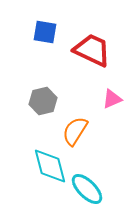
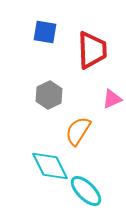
red trapezoid: rotated 63 degrees clockwise
gray hexagon: moved 6 px right, 6 px up; rotated 12 degrees counterclockwise
orange semicircle: moved 3 px right
cyan diamond: rotated 12 degrees counterclockwise
cyan ellipse: moved 1 px left, 2 px down
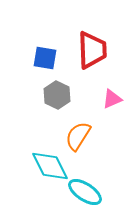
blue square: moved 26 px down
gray hexagon: moved 8 px right; rotated 8 degrees counterclockwise
orange semicircle: moved 5 px down
cyan ellipse: moved 1 px left, 1 px down; rotated 12 degrees counterclockwise
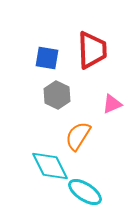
blue square: moved 2 px right
pink triangle: moved 5 px down
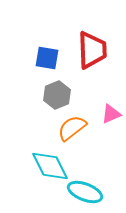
gray hexagon: rotated 12 degrees clockwise
pink triangle: moved 1 px left, 10 px down
orange semicircle: moved 6 px left, 8 px up; rotated 20 degrees clockwise
cyan ellipse: rotated 12 degrees counterclockwise
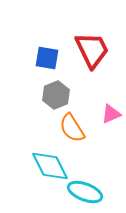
red trapezoid: rotated 24 degrees counterclockwise
gray hexagon: moved 1 px left
orange semicircle: rotated 84 degrees counterclockwise
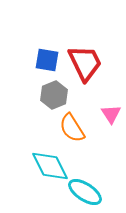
red trapezoid: moved 7 px left, 13 px down
blue square: moved 2 px down
gray hexagon: moved 2 px left
pink triangle: rotated 40 degrees counterclockwise
cyan ellipse: rotated 12 degrees clockwise
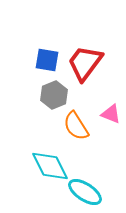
red trapezoid: rotated 117 degrees counterclockwise
pink triangle: rotated 35 degrees counterclockwise
orange semicircle: moved 4 px right, 2 px up
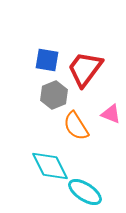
red trapezoid: moved 6 px down
